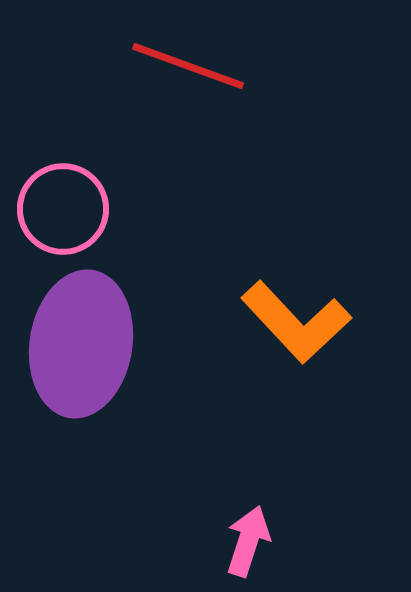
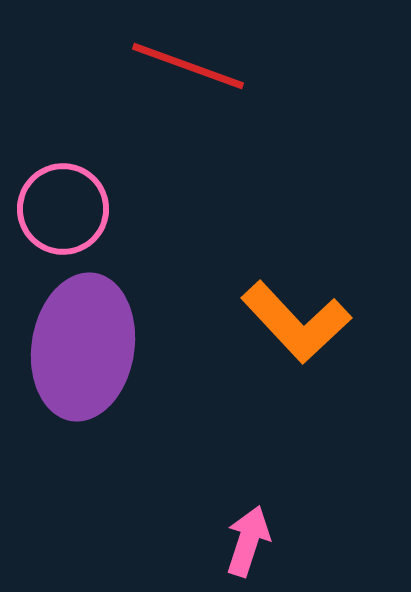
purple ellipse: moved 2 px right, 3 px down
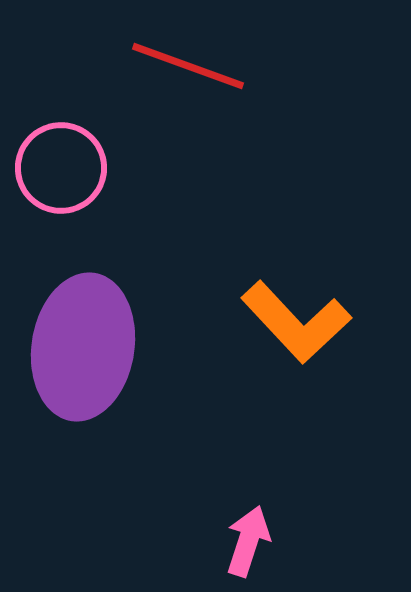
pink circle: moved 2 px left, 41 px up
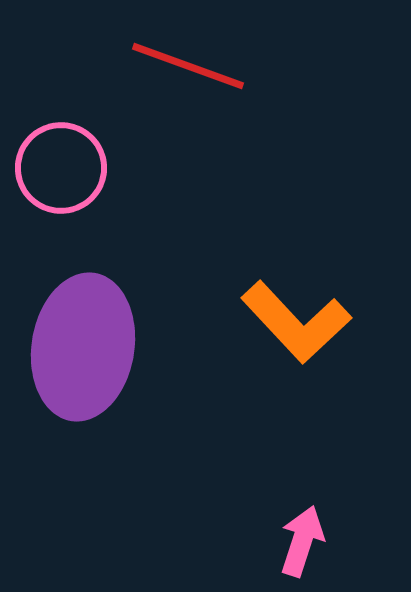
pink arrow: moved 54 px right
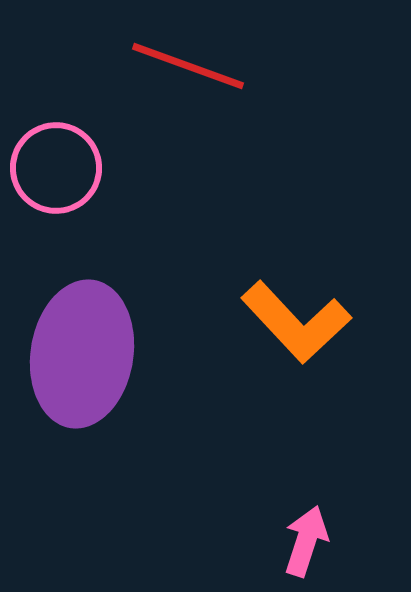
pink circle: moved 5 px left
purple ellipse: moved 1 px left, 7 px down
pink arrow: moved 4 px right
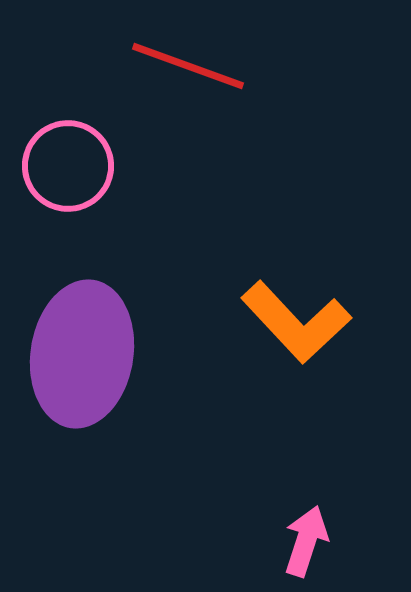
pink circle: moved 12 px right, 2 px up
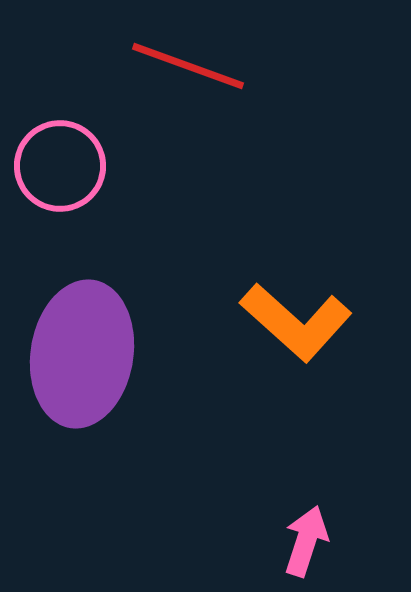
pink circle: moved 8 px left
orange L-shape: rotated 5 degrees counterclockwise
